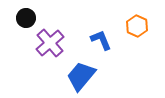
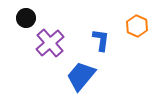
blue L-shape: rotated 30 degrees clockwise
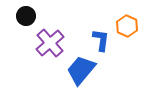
black circle: moved 2 px up
orange hexagon: moved 10 px left
blue trapezoid: moved 6 px up
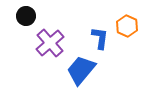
blue L-shape: moved 1 px left, 2 px up
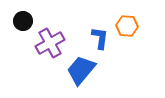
black circle: moved 3 px left, 5 px down
orange hexagon: rotated 20 degrees counterclockwise
purple cross: rotated 12 degrees clockwise
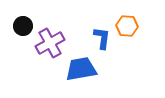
black circle: moved 5 px down
blue L-shape: moved 2 px right
blue trapezoid: moved 1 px up; rotated 40 degrees clockwise
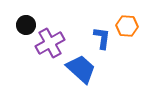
black circle: moved 3 px right, 1 px up
blue trapezoid: rotated 52 degrees clockwise
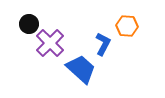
black circle: moved 3 px right, 1 px up
blue L-shape: moved 1 px right, 6 px down; rotated 20 degrees clockwise
purple cross: rotated 16 degrees counterclockwise
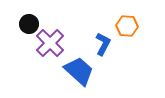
blue trapezoid: moved 2 px left, 2 px down
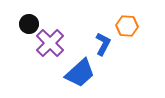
blue trapezoid: moved 1 px right, 2 px down; rotated 96 degrees clockwise
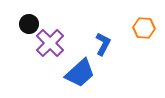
orange hexagon: moved 17 px right, 2 px down
